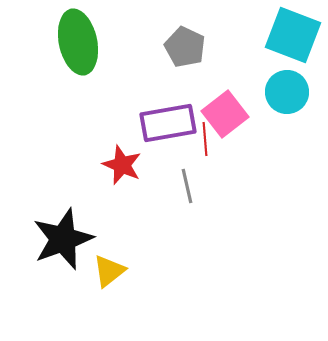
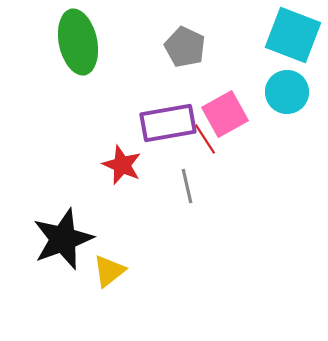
pink square: rotated 9 degrees clockwise
red line: rotated 28 degrees counterclockwise
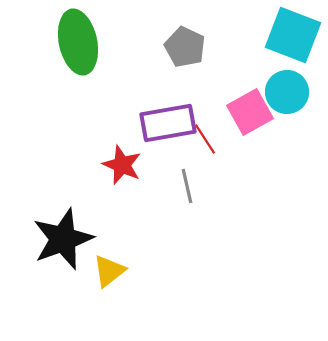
pink square: moved 25 px right, 2 px up
